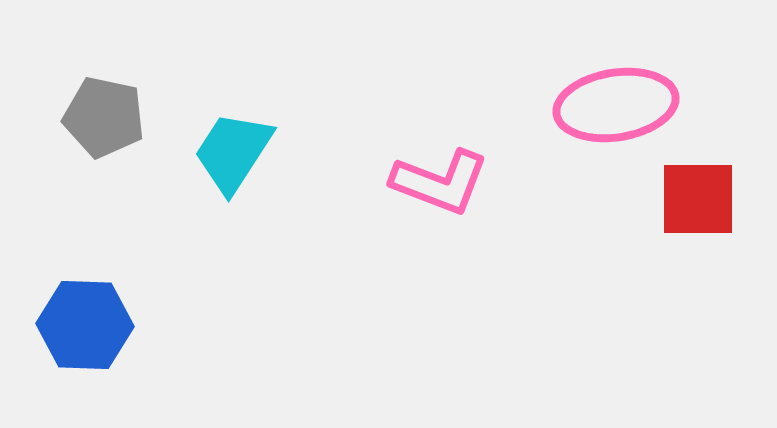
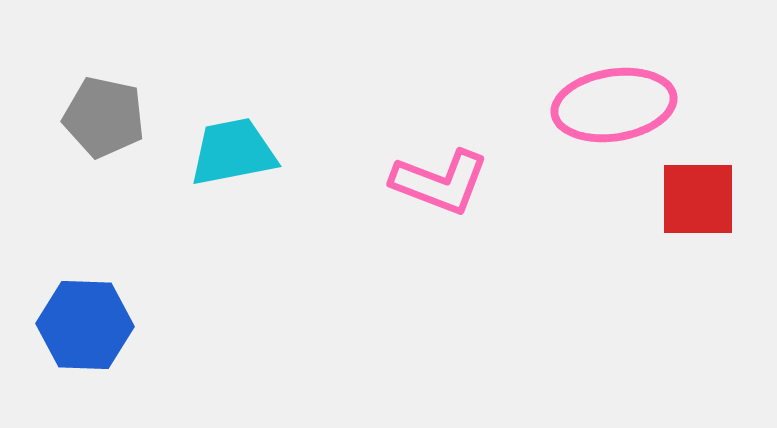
pink ellipse: moved 2 px left
cyan trapezoid: rotated 46 degrees clockwise
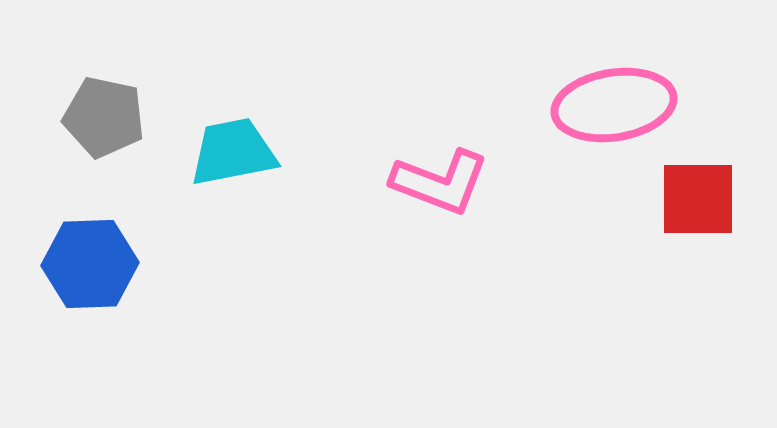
blue hexagon: moved 5 px right, 61 px up; rotated 4 degrees counterclockwise
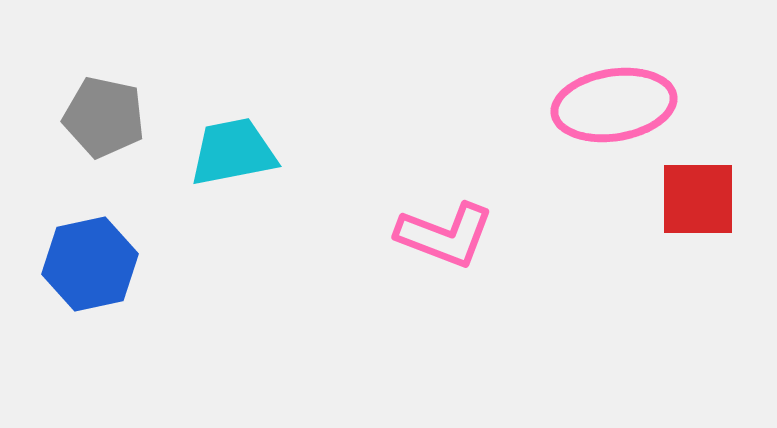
pink L-shape: moved 5 px right, 53 px down
blue hexagon: rotated 10 degrees counterclockwise
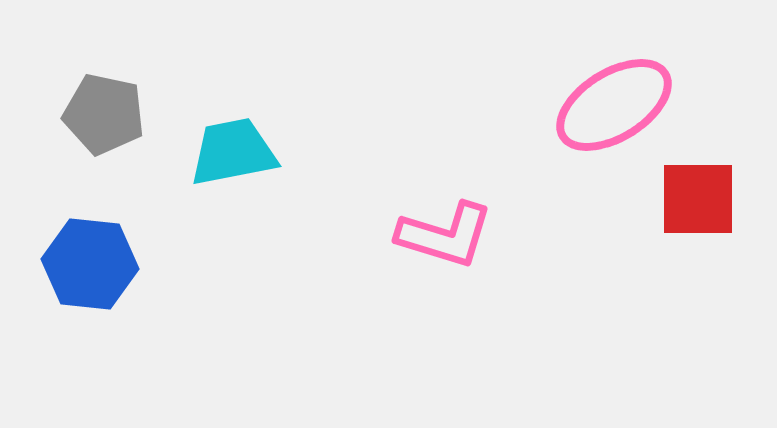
pink ellipse: rotated 23 degrees counterclockwise
gray pentagon: moved 3 px up
pink L-shape: rotated 4 degrees counterclockwise
blue hexagon: rotated 18 degrees clockwise
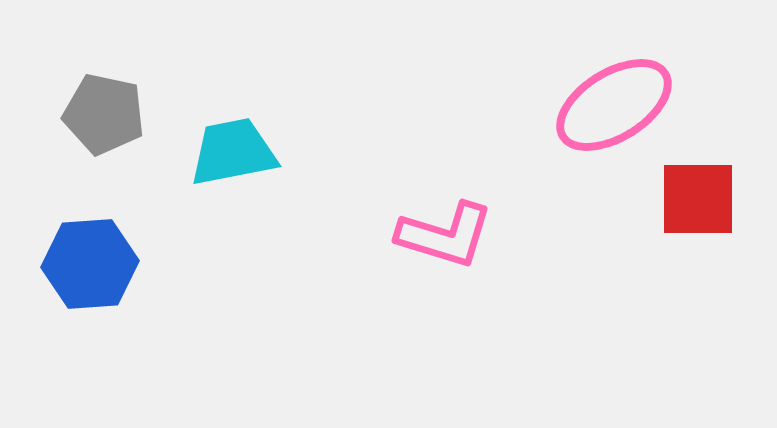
blue hexagon: rotated 10 degrees counterclockwise
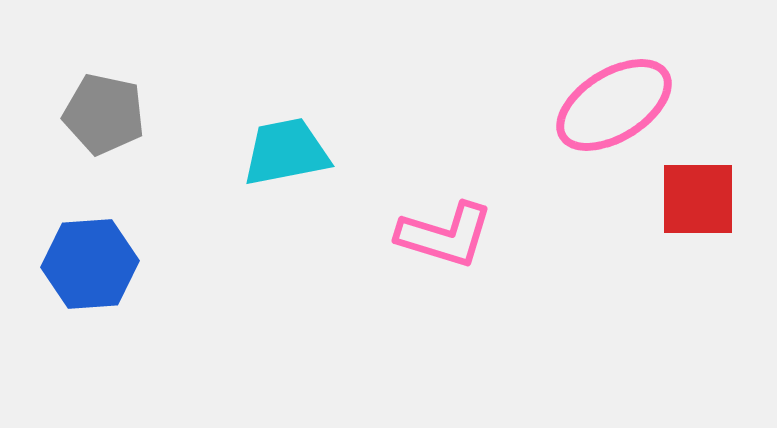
cyan trapezoid: moved 53 px right
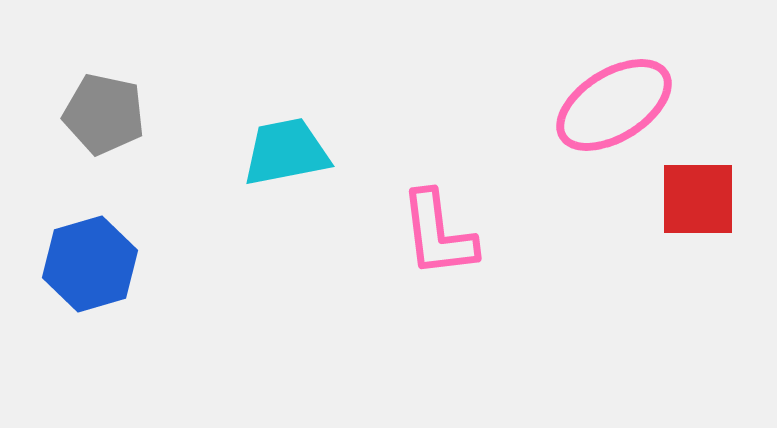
pink L-shape: moved 7 px left, 1 px up; rotated 66 degrees clockwise
blue hexagon: rotated 12 degrees counterclockwise
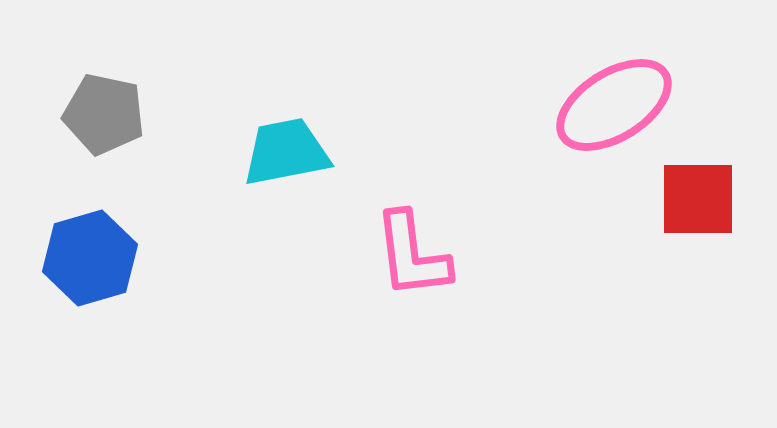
pink L-shape: moved 26 px left, 21 px down
blue hexagon: moved 6 px up
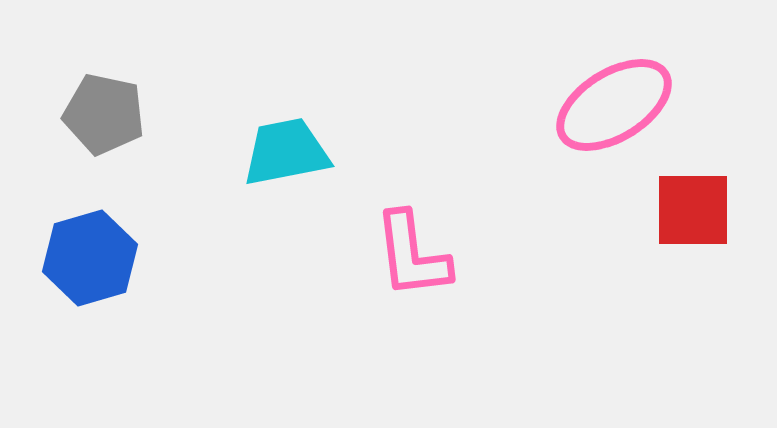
red square: moved 5 px left, 11 px down
